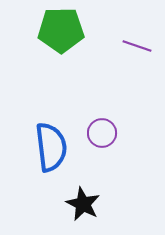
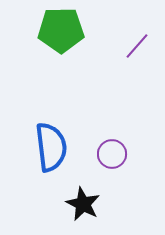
purple line: rotated 68 degrees counterclockwise
purple circle: moved 10 px right, 21 px down
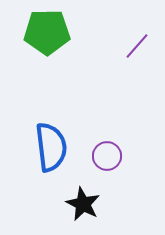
green pentagon: moved 14 px left, 2 px down
purple circle: moved 5 px left, 2 px down
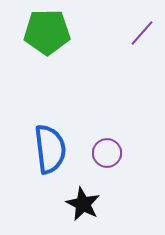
purple line: moved 5 px right, 13 px up
blue semicircle: moved 1 px left, 2 px down
purple circle: moved 3 px up
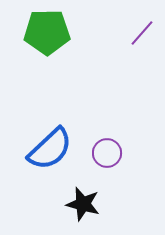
blue semicircle: rotated 54 degrees clockwise
black star: rotated 12 degrees counterclockwise
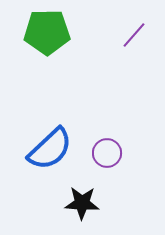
purple line: moved 8 px left, 2 px down
black star: moved 1 px left, 1 px up; rotated 12 degrees counterclockwise
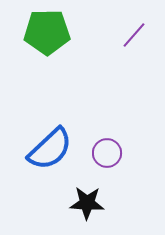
black star: moved 5 px right
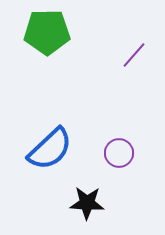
purple line: moved 20 px down
purple circle: moved 12 px right
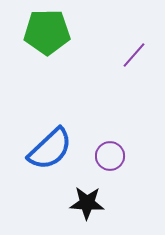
purple circle: moved 9 px left, 3 px down
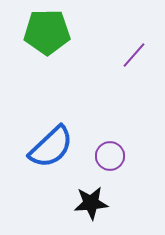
blue semicircle: moved 1 px right, 2 px up
black star: moved 4 px right; rotated 8 degrees counterclockwise
